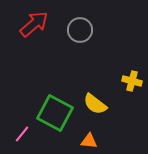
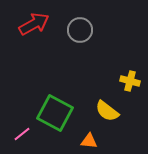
red arrow: rotated 12 degrees clockwise
yellow cross: moved 2 px left
yellow semicircle: moved 12 px right, 7 px down
pink line: rotated 12 degrees clockwise
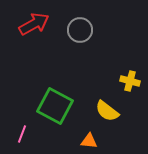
green square: moved 7 px up
pink line: rotated 30 degrees counterclockwise
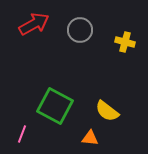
yellow cross: moved 5 px left, 39 px up
orange triangle: moved 1 px right, 3 px up
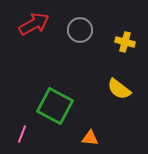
yellow semicircle: moved 12 px right, 22 px up
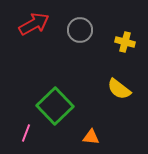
green square: rotated 18 degrees clockwise
pink line: moved 4 px right, 1 px up
orange triangle: moved 1 px right, 1 px up
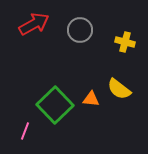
green square: moved 1 px up
pink line: moved 1 px left, 2 px up
orange triangle: moved 38 px up
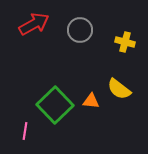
orange triangle: moved 2 px down
pink line: rotated 12 degrees counterclockwise
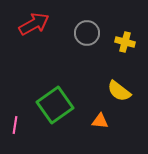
gray circle: moved 7 px right, 3 px down
yellow semicircle: moved 2 px down
orange triangle: moved 9 px right, 20 px down
green square: rotated 9 degrees clockwise
pink line: moved 10 px left, 6 px up
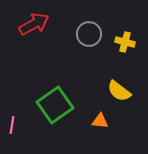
gray circle: moved 2 px right, 1 px down
pink line: moved 3 px left
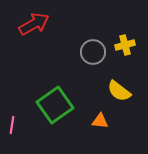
gray circle: moved 4 px right, 18 px down
yellow cross: moved 3 px down; rotated 30 degrees counterclockwise
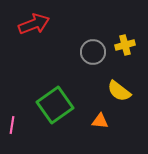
red arrow: rotated 8 degrees clockwise
